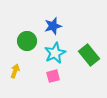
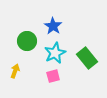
blue star: rotated 24 degrees counterclockwise
green rectangle: moved 2 px left, 3 px down
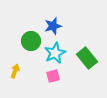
blue star: rotated 24 degrees clockwise
green circle: moved 4 px right
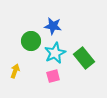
blue star: rotated 24 degrees clockwise
green rectangle: moved 3 px left
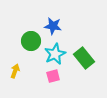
cyan star: moved 1 px down
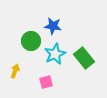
pink square: moved 7 px left, 6 px down
